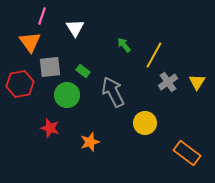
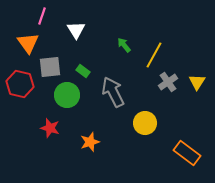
white triangle: moved 1 px right, 2 px down
orange triangle: moved 2 px left, 1 px down
red hexagon: rotated 24 degrees clockwise
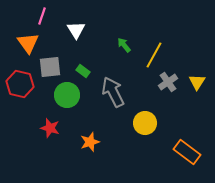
orange rectangle: moved 1 px up
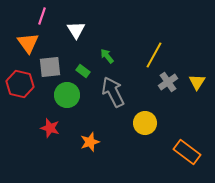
green arrow: moved 17 px left, 11 px down
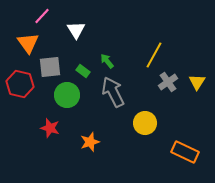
pink line: rotated 24 degrees clockwise
green arrow: moved 5 px down
orange rectangle: moved 2 px left; rotated 12 degrees counterclockwise
